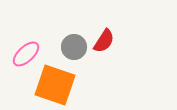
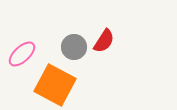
pink ellipse: moved 4 px left
orange square: rotated 9 degrees clockwise
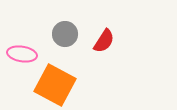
gray circle: moved 9 px left, 13 px up
pink ellipse: rotated 52 degrees clockwise
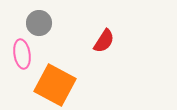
gray circle: moved 26 px left, 11 px up
pink ellipse: rotated 72 degrees clockwise
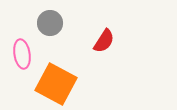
gray circle: moved 11 px right
orange square: moved 1 px right, 1 px up
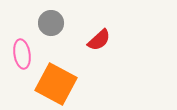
gray circle: moved 1 px right
red semicircle: moved 5 px left, 1 px up; rotated 15 degrees clockwise
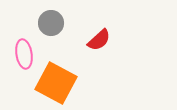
pink ellipse: moved 2 px right
orange square: moved 1 px up
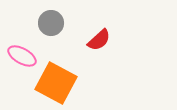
pink ellipse: moved 2 px left, 2 px down; rotated 52 degrees counterclockwise
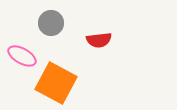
red semicircle: rotated 35 degrees clockwise
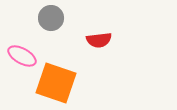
gray circle: moved 5 px up
orange square: rotated 9 degrees counterclockwise
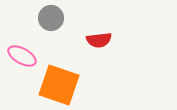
orange square: moved 3 px right, 2 px down
